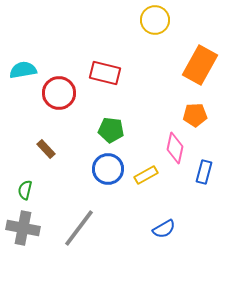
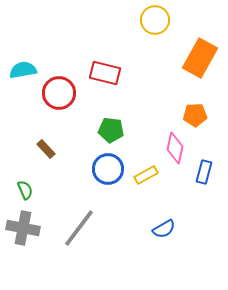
orange rectangle: moved 7 px up
green semicircle: rotated 144 degrees clockwise
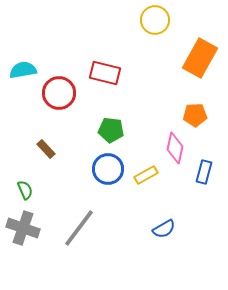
gray cross: rotated 8 degrees clockwise
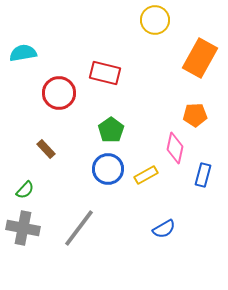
cyan semicircle: moved 17 px up
green pentagon: rotated 30 degrees clockwise
blue rectangle: moved 1 px left, 3 px down
green semicircle: rotated 66 degrees clockwise
gray cross: rotated 8 degrees counterclockwise
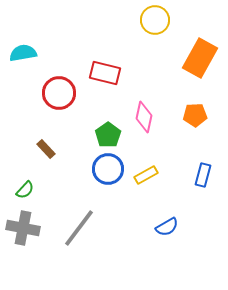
green pentagon: moved 3 px left, 5 px down
pink diamond: moved 31 px left, 31 px up
blue semicircle: moved 3 px right, 2 px up
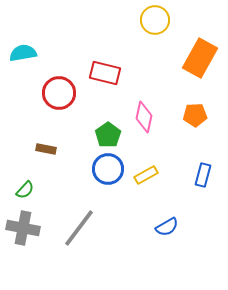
brown rectangle: rotated 36 degrees counterclockwise
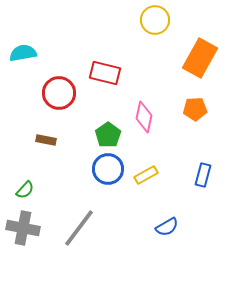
orange pentagon: moved 6 px up
brown rectangle: moved 9 px up
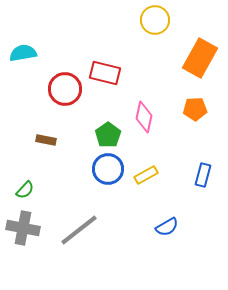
red circle: moved 6 px right, 4 px up
gray line: moved 2 px down; rotated 15 degrees clockwise
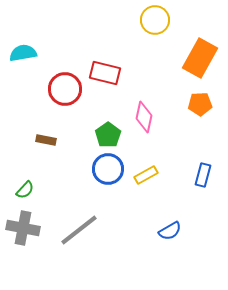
orange pentagon: moved 5 px right, 5 px up
blue semicircle: moved 3 px right, 4 px down
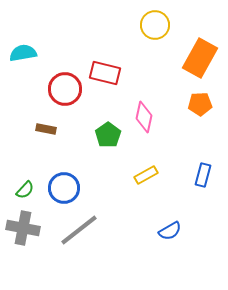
yellow circle: moved 5 px down
brown rectangle: moved 11 px up
blue circle: moved 44 px left, 19 px down
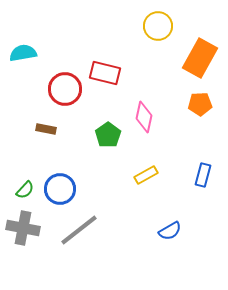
yellow circle: moved 3 px right, 1 px down
blue circle: moved 4 px left, 1 px down
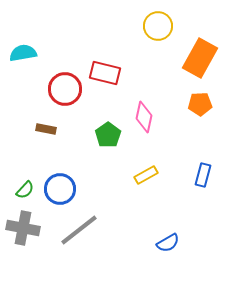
blue semicircle: moved 2 px left, 12 px down
